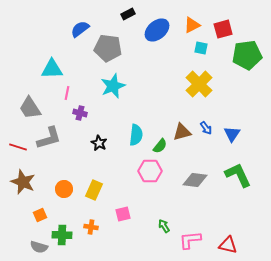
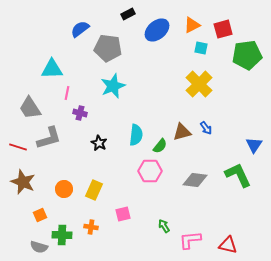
blue triangle: moved 22 px right, 11 px down
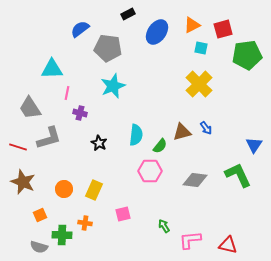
blue ellipse: moved 2 px down; rotated 15 degrees counterclockwise
orange cross: moved 6 px left, 4 px up
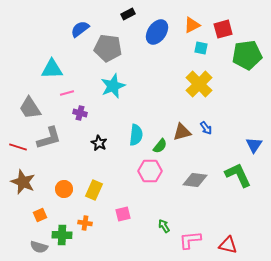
pink line: rotated 64 degrees clockwise
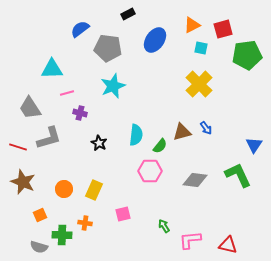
blue ellipse: moved 2 px left, 8 px down
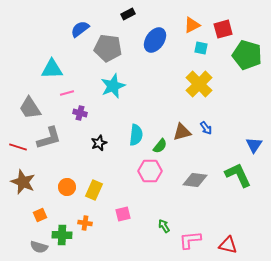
green pentagon: rotated 24 degrees clockwise
black star: rotated 21 degrees clockwise
orange circle: moved 3 px right, 2 px up
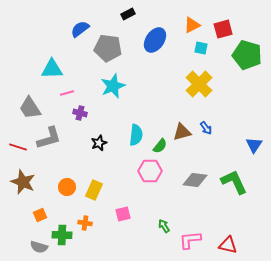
green L-shape: moved 4 px left, 7 px down
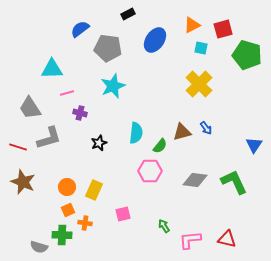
cyan semicircle: moved 2 px up
orange square: moved 28 px right, 5 px up
red triangle: moved 1 px left, 6 px up
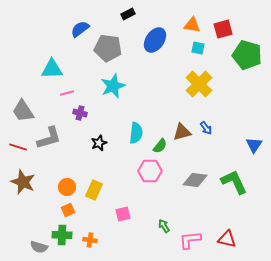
orange triangle: rotated 36 degrees clockwise
cyan square: moved 3 px left
gray trapezoid: moved 7 px left, 3 px down
orange cross: moved 5 px right, 17 px down
